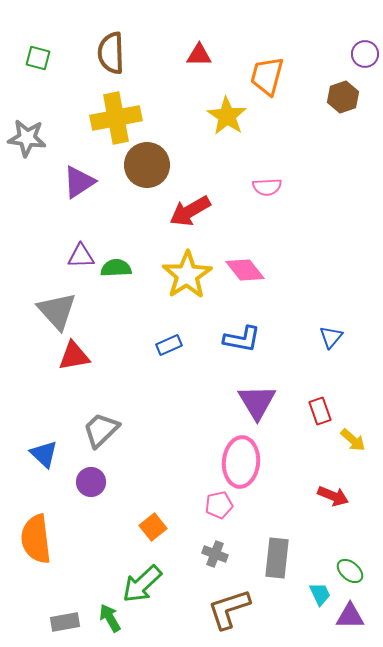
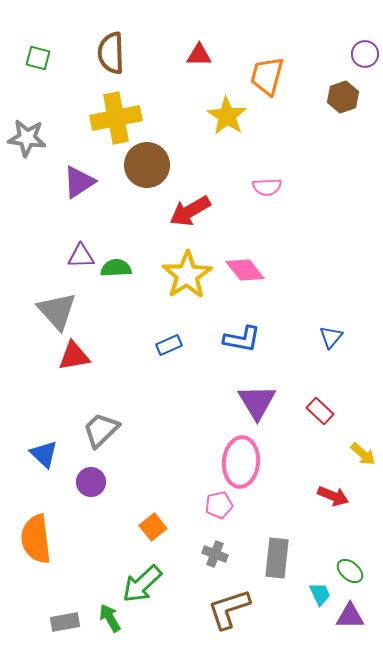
red rectangle at (320, 411): rotated 28 degrees counterclockwise
yellow arrow at (353, 440): moved 10 px right, 14 px down
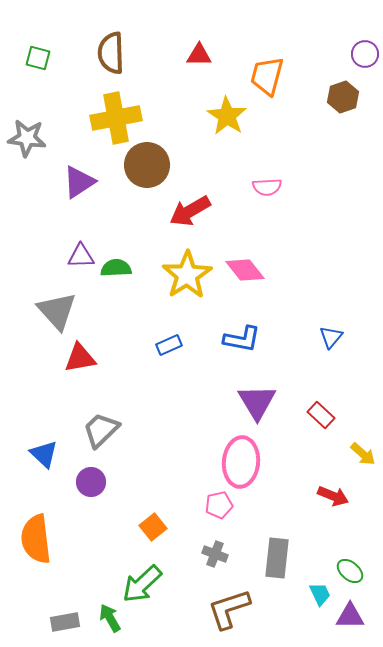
red triangle at (74, 356): moved 6 px right, 2 px down
red rectangle at (320, 411): moved 1 px right, 4 px down
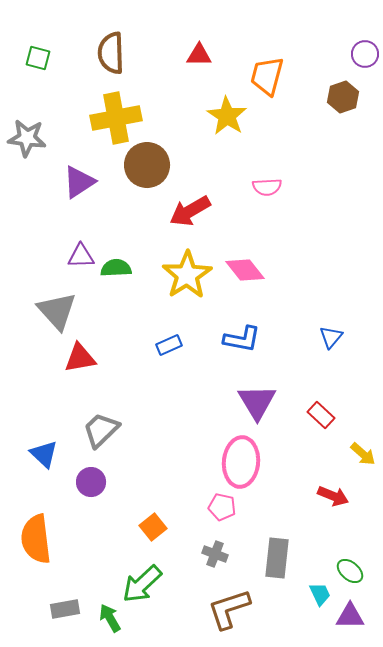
pink pentagon at (219, 505): moved 3 px right, 2 px down; rotated 24 degrees clockwise
gray rectangle at (65, 622): moved 13 px up
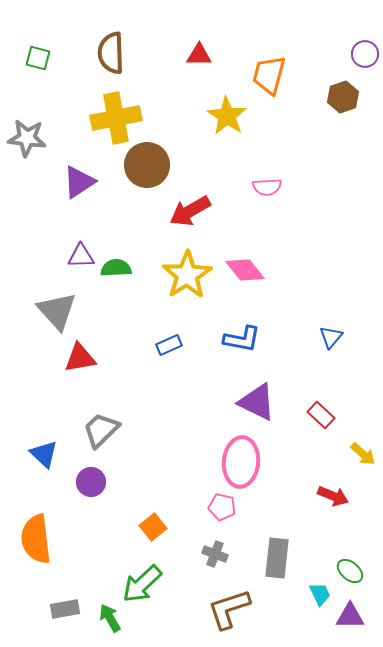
orange trapezoid at (267, 76): moved 2 px right, 1 px up
purple triangle at (257, 402): rotated 33 degrees counterclockwise
